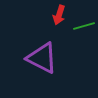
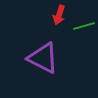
purple triangle: moved 1 px right
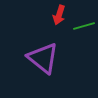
purple triangle: rotated 12 degrees clockwise
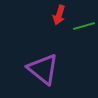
purple triangle: moved 11 px down
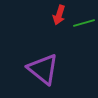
green line: moved 3 px up
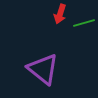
red arrow: moved 1 px right, 1 px up
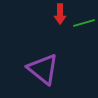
red arrow: rotated 18 degrees counterclockwise
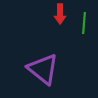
green line: rotated 70 degrees counterclockwise
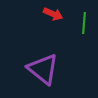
red arrow: moved 7 px left; rotated 66 degrees counterclockwise
